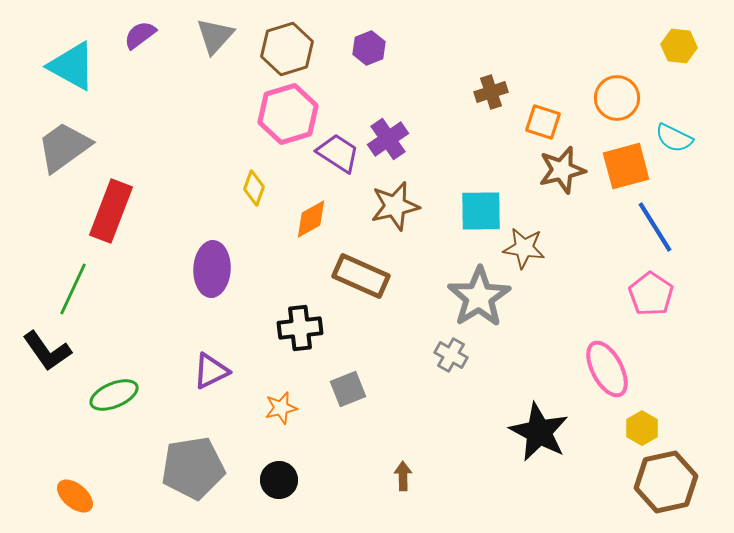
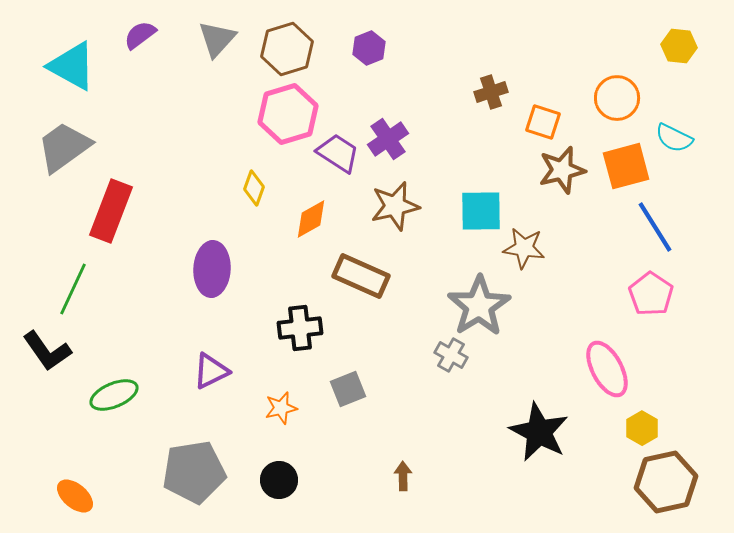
gray triangle at (215, 36): moved 2 px right, 3 px down
gray star at (479, 297): moved 9 px down
gray pentagon at (193, 468): moved 1 px right, 4 px down
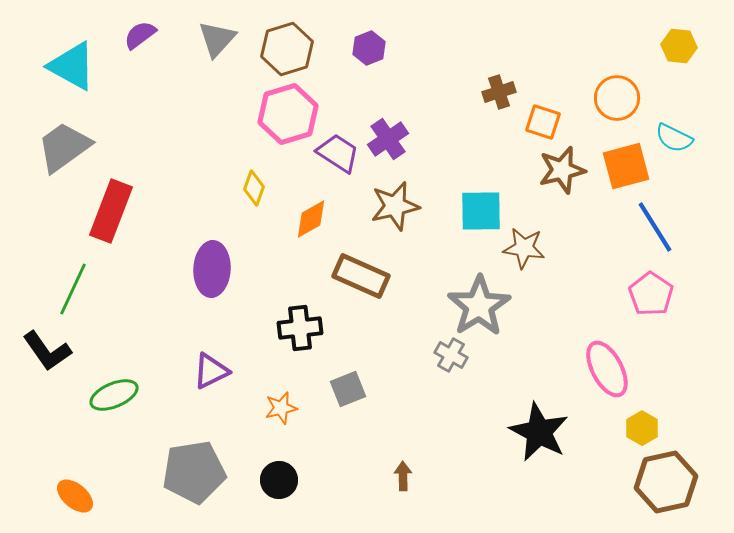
brown cross at (491, 92): moved 8 px right
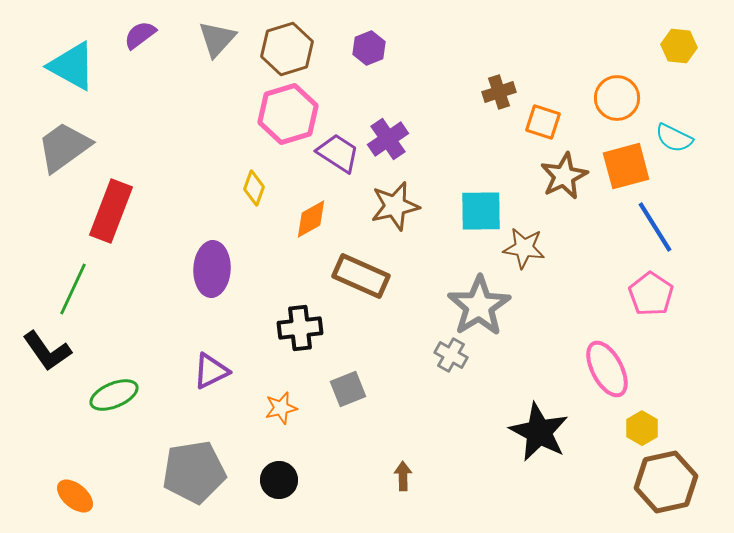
brown star at (562, 170): moved 2 px right, 6 px down; rotated 12 degrees counterclockwise
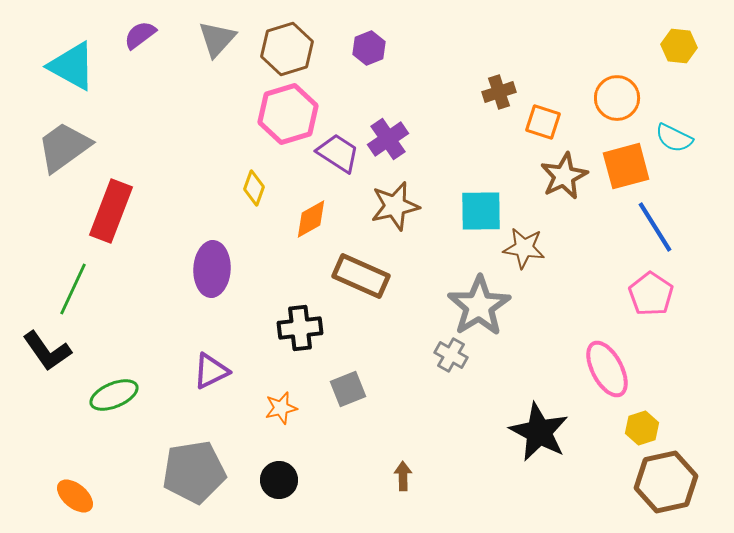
yellow hexagon at (642, 428): rotated 12 degrees clockwise
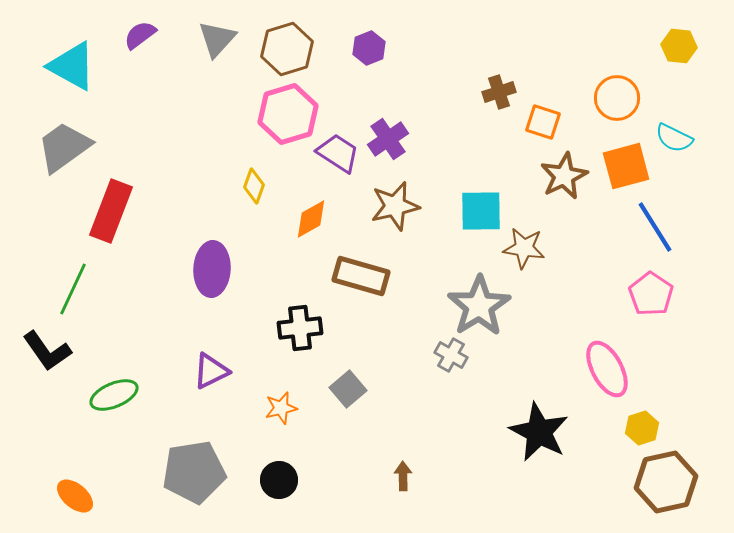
yellow diamond at (254, 188): moved 2 px up
brown rectangle at (361, 276): rotated 8 degrees counterclockwise
gray square at (348, 389): rotated 18 degrees counterclockwise
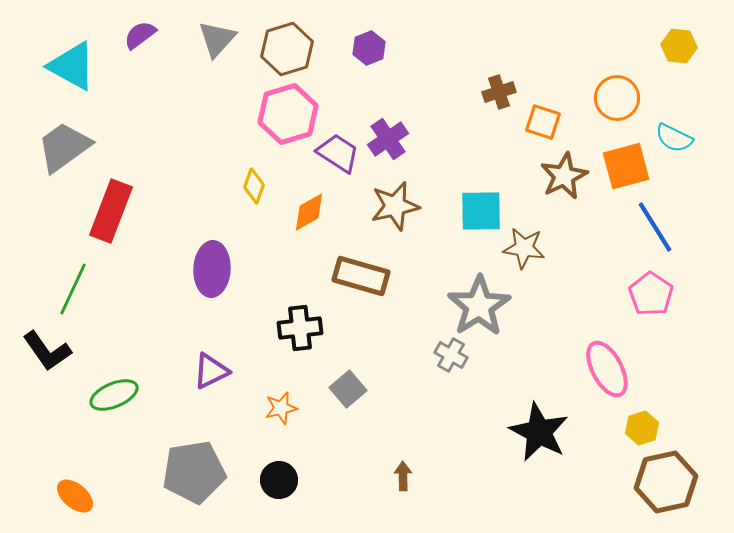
orange diamond at (311, 219): moved 2 px left, 7 px up
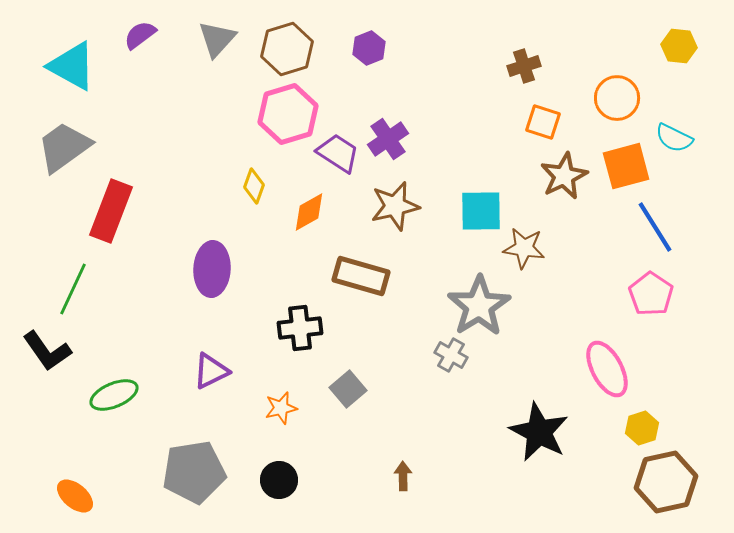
brown cross at (499, 92): moved 25 px right, 26 px up
